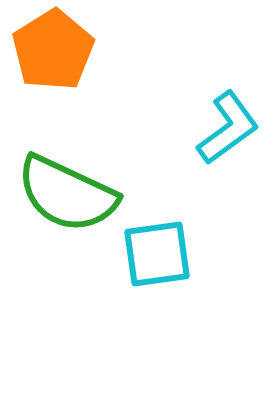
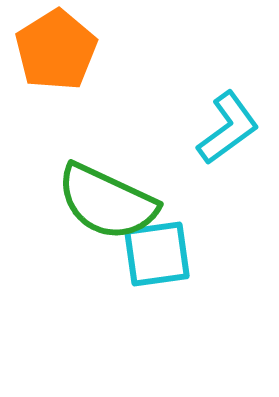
orange pentagon: moved 3 px right
green semicircle: moved 40 px right, 8 px down
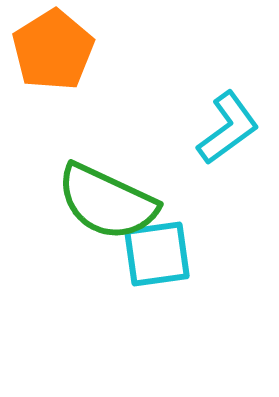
orange pentagon: moved 3 px left
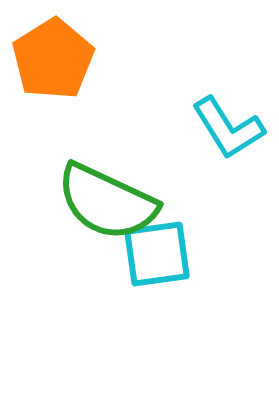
orange pentagon: moved 9 px down
cyan L-shape: rotated 94 degrees clockwise
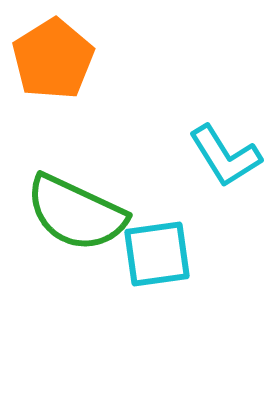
cyan L-shape: moved 3 px left, 28 px down
green semicircle: moved 31 px left, 11 px down
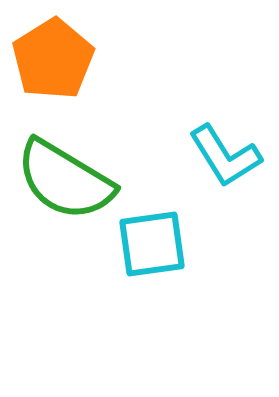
green semicircle: moved 11 px left, 33 px up; rotated 6 degrees clockwise
cyan square: moved 5 px left, 10 px up
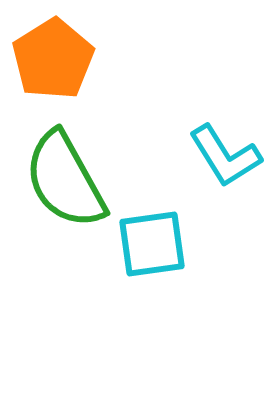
green semicircle: rotated 30 degrees clockwise
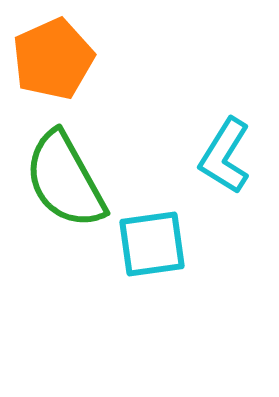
orange pentagon: rotated 8 degrees clockwise
cyan L-shape: rotated 64 degrees clockwise
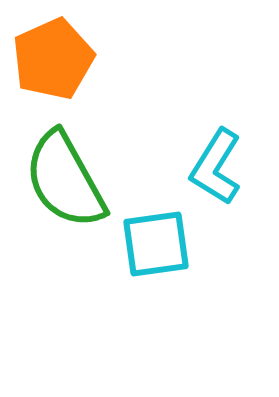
cyan L-shape: moved 9 px left, 11 px down
cyan square: moved 4 px right
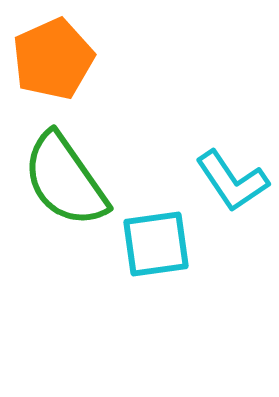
cyan L-shape: moved 16 px right, 14 px down; rotated 66 degrees counterclockwise
green semicircle: rotated 6 degrees counterclockwise
